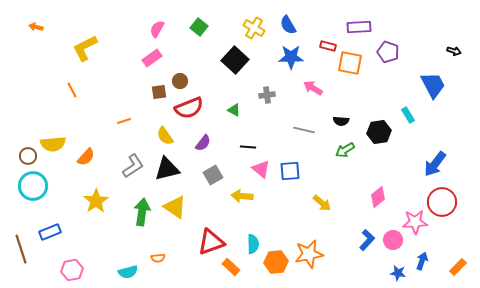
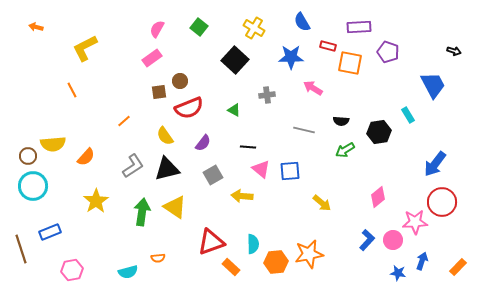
blue semicircle at (288, 25): moved 14 px right, 3 px up
orange line at (124, 121): rotated 24 degrees counterclockwise
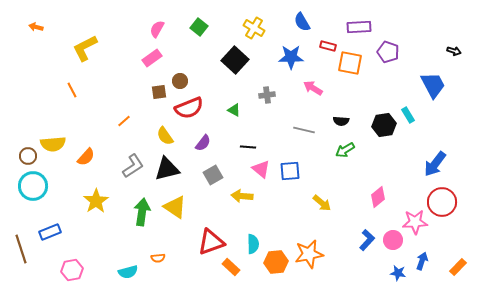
black hexagon at (379, 132): moved 5 px right, 7 px up
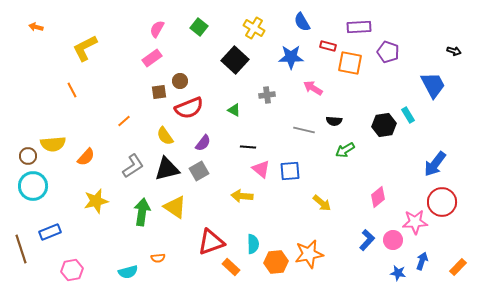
black semicircle at (341, 121): moved 7 px left
gray square at (213, 175): moved 14 px left, 4 px up
yellow star at (96, 201): rotated 20 degrees clockwise
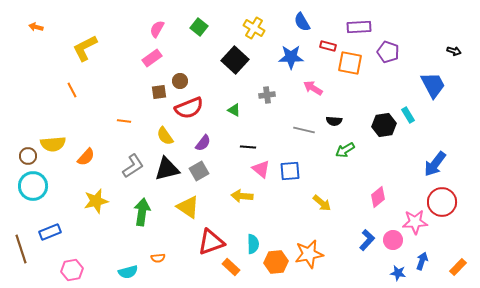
orange line at (124, 121): rotated 48 degrees clockwise
yellow triangle at (175, 207): moved 13 px right
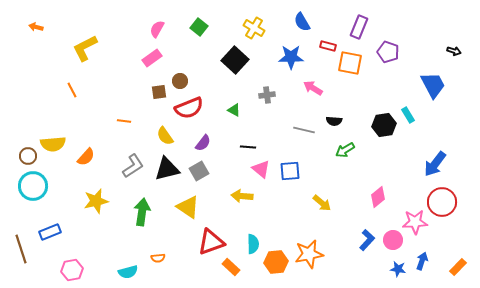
purple rectangle at (359, 27): rotated 65 degrees counterclockwise
blue star at (398, 273): moved 4 px up
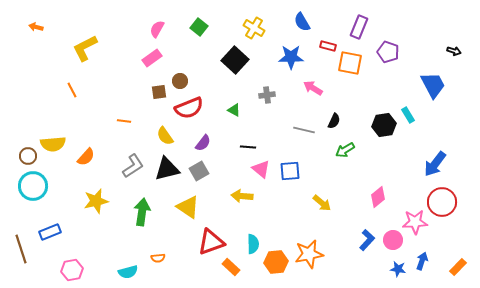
black semicircle at (334, 121): rotated 70 degrees counterclockwise
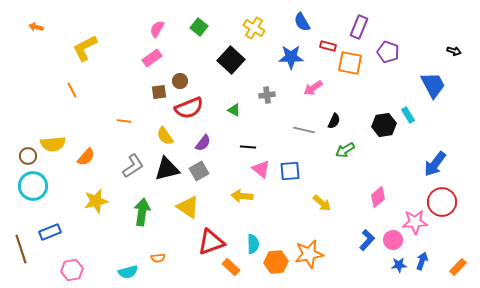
black square at (235, 60): moved 4 px left
pink arrow at (313, 88): rotated 66 degrees counterclockwise
blue star at (398, 269): moved 1 px right, 4 px up; rotated 14 degrees counterclockwise
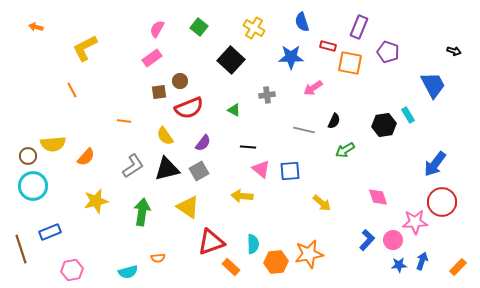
blue semicircle at (302, 22): rotated 12 degrees clockwise
pink diamond at (378, 197): rotated 70 degrees counterclockwise
